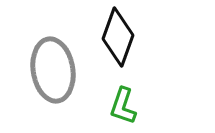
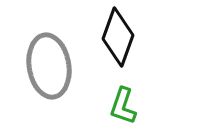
gray ellipse: moved 4 px left, 4 px up
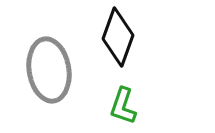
gray ellipse: moved 4 px down
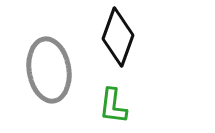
green L-shape: moved 10 px left; rotated 12 degrees counterclockwise
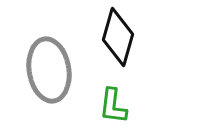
black diamond: rotated 4 degrees counterclockwise
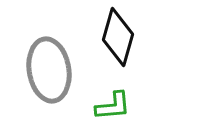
green L-shape: rotated 102 degrees counterclockwise
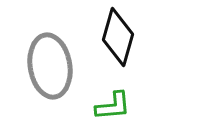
gray ellipse: moved 1 px right, 4 px up
